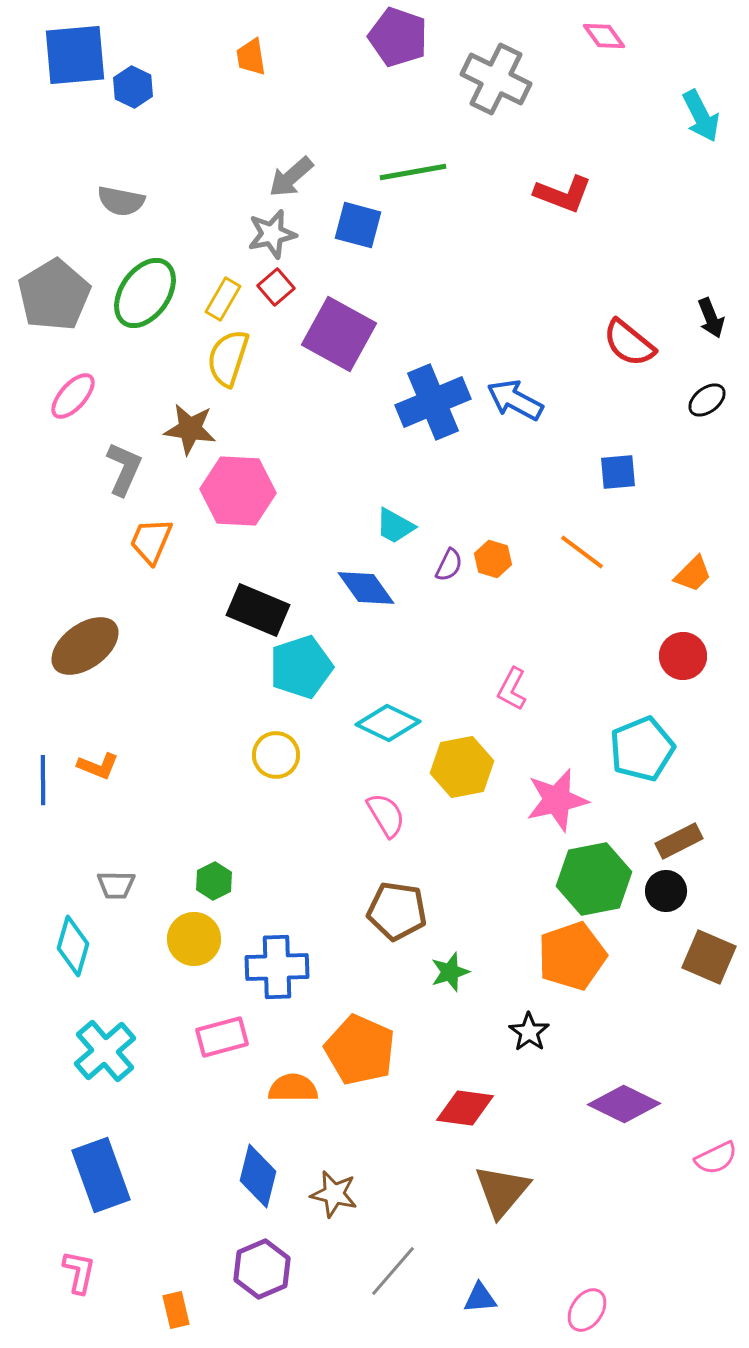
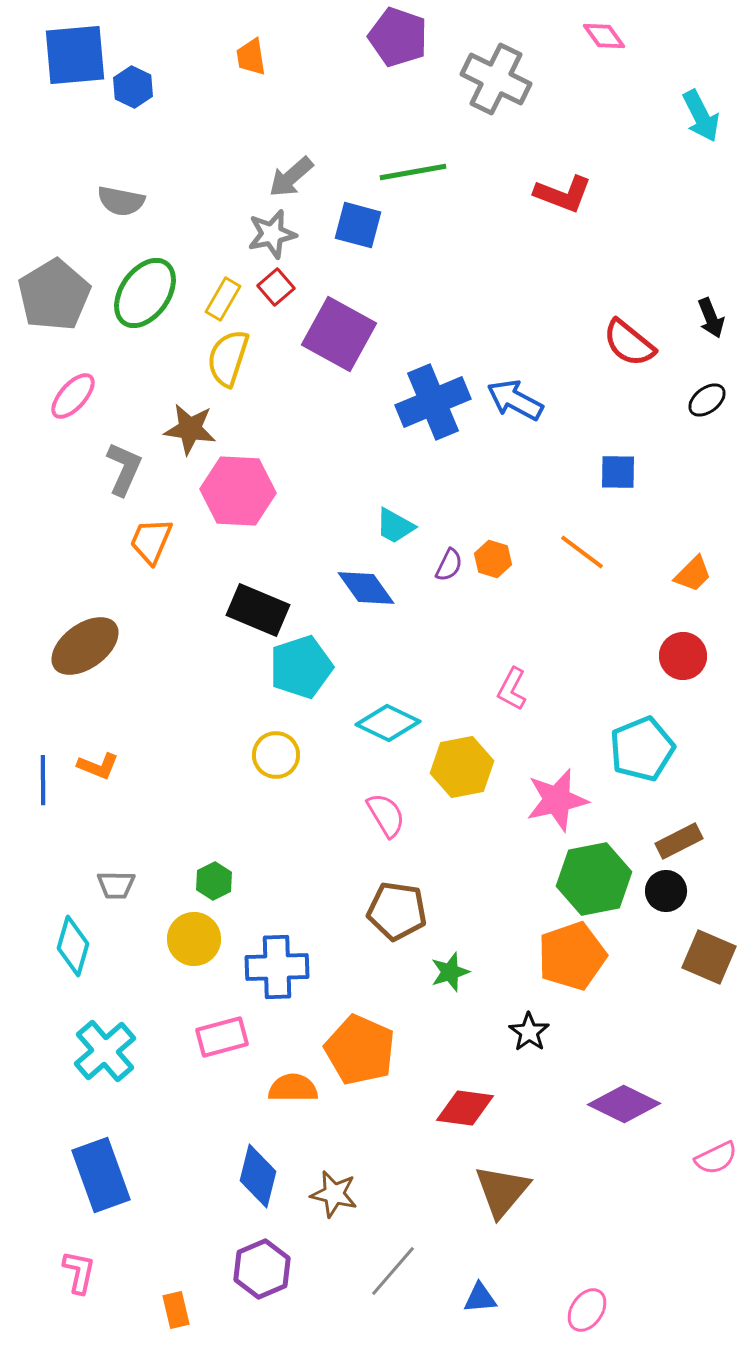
blue square at (618, 472): rotated 6 degrees clockwise
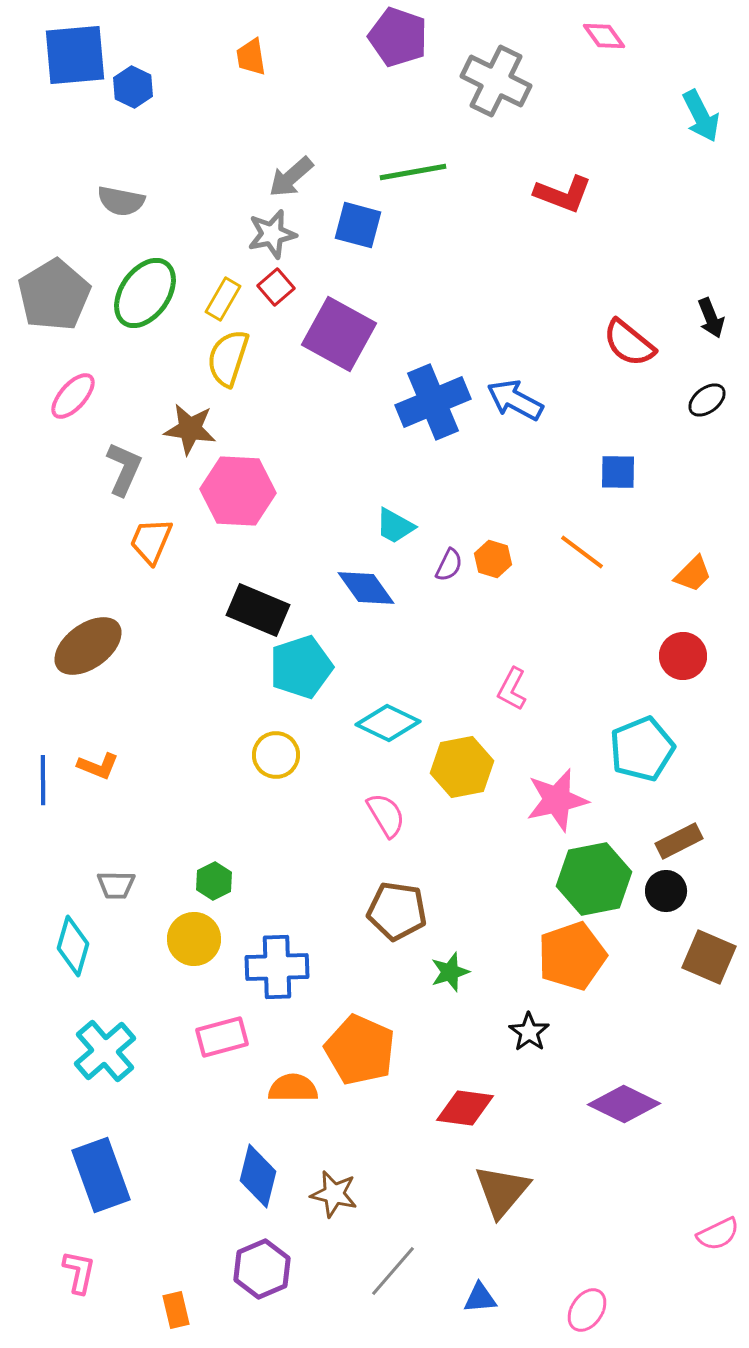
gray cross at (496, 79): moved 2 px down
brown ellipse at (85, 646): moved 3 px right
pink semicircle at (716, 1158): moved 2 px right, 76 px down
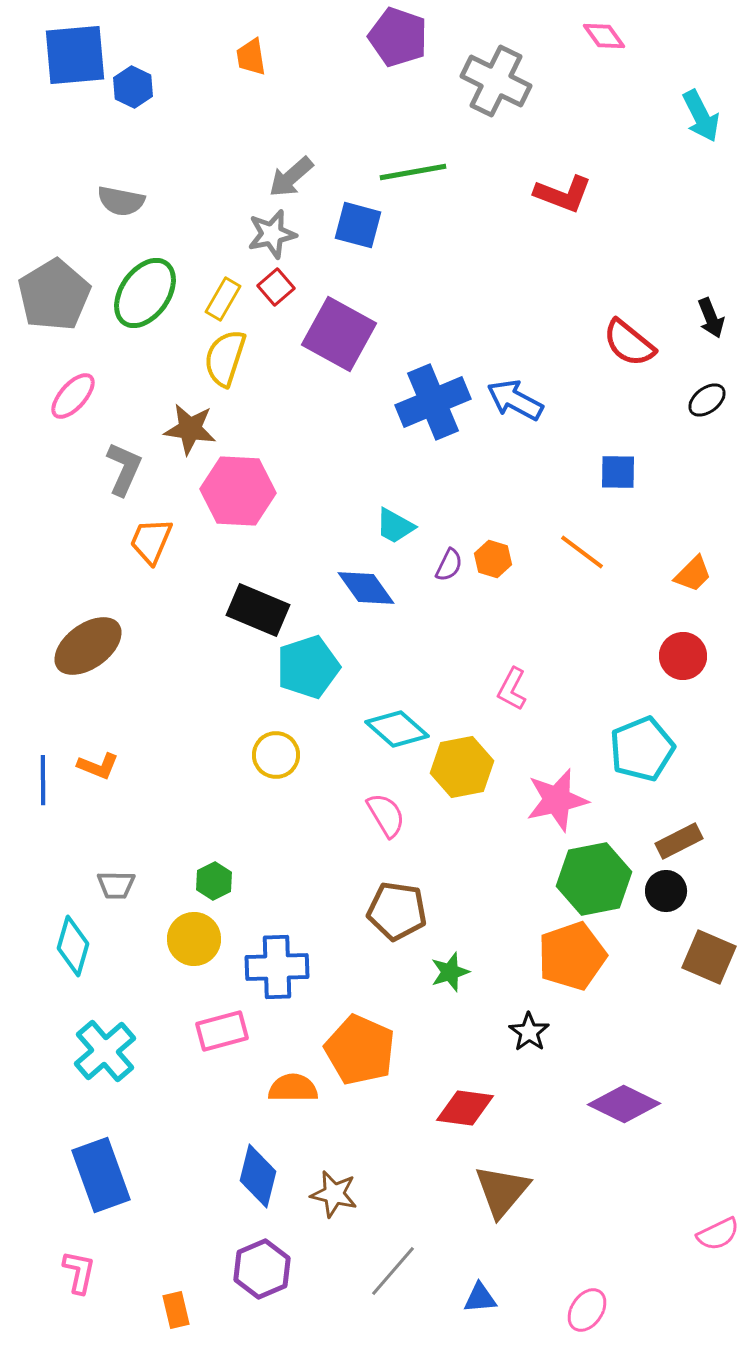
yellow semicircle at (228, 358): moved 3 px left
cyan pentagon at (301, 667): moved 7 px right
cyan diamond at (388, 723): moved 9 px right, 6 px down; rotated 16 degrees clockwise
pink rectangle at (222, 1037): moved 6 px up
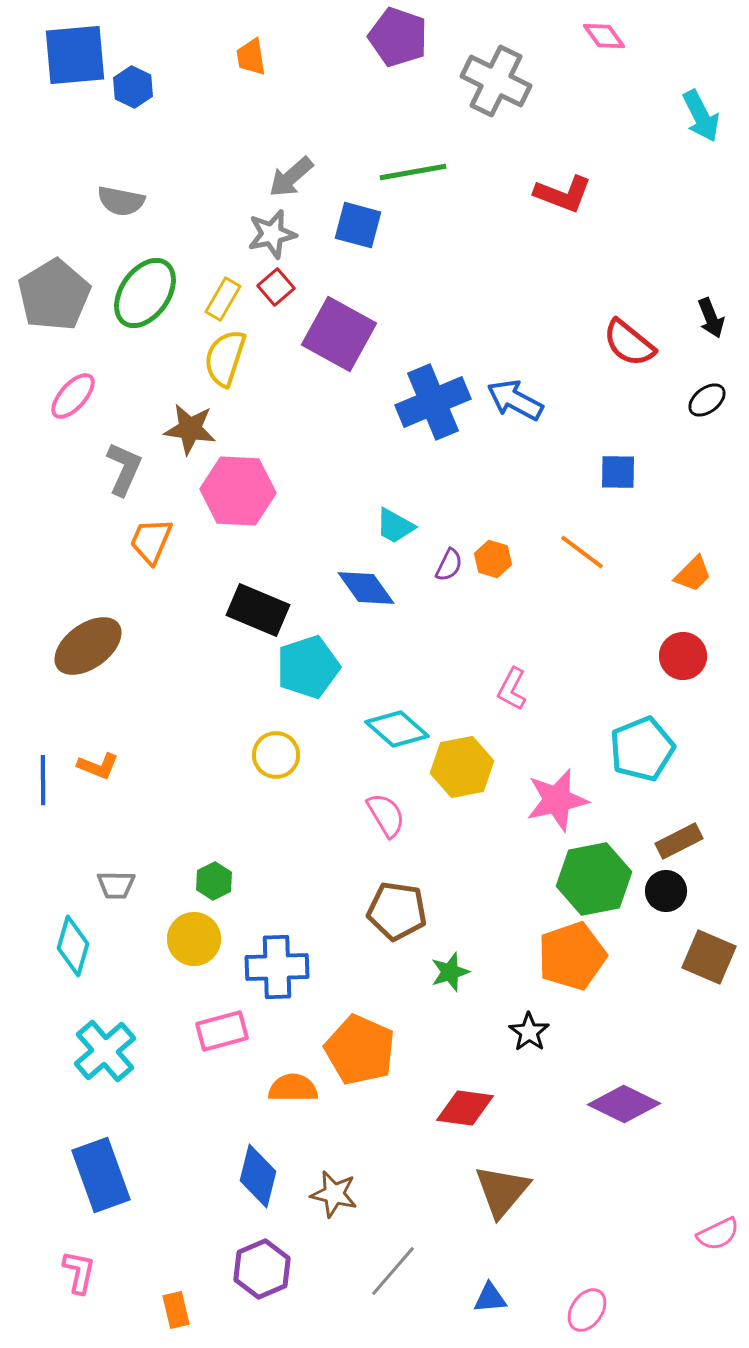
blue triangle at (480, 1298): moved 10 px right
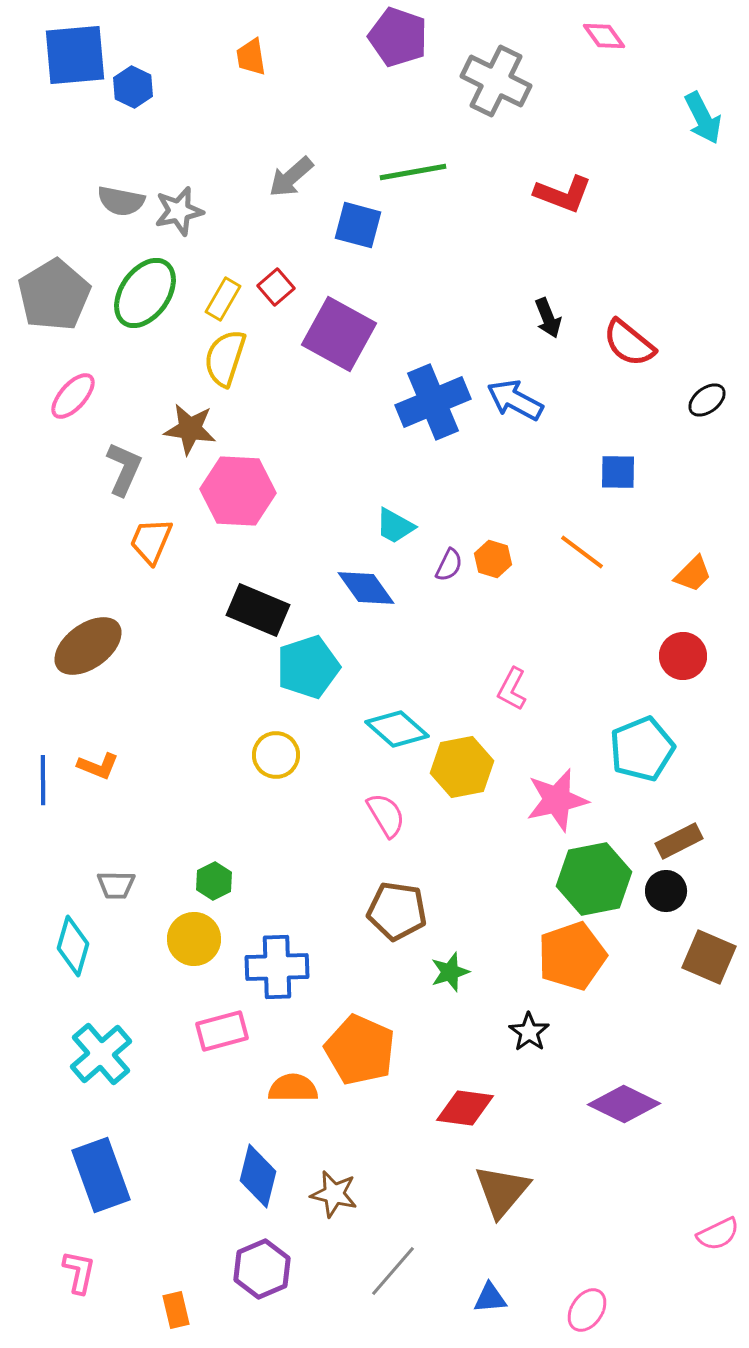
cyan arrow at (701, 116): moved 2 px right, 2 px down
gray star at (272, 234): moved 93 px left, 23 px up
black arrow at (711, 318): moved 163 px left
cyan cross at (105, 1051): moved 4 px left, 3 px down
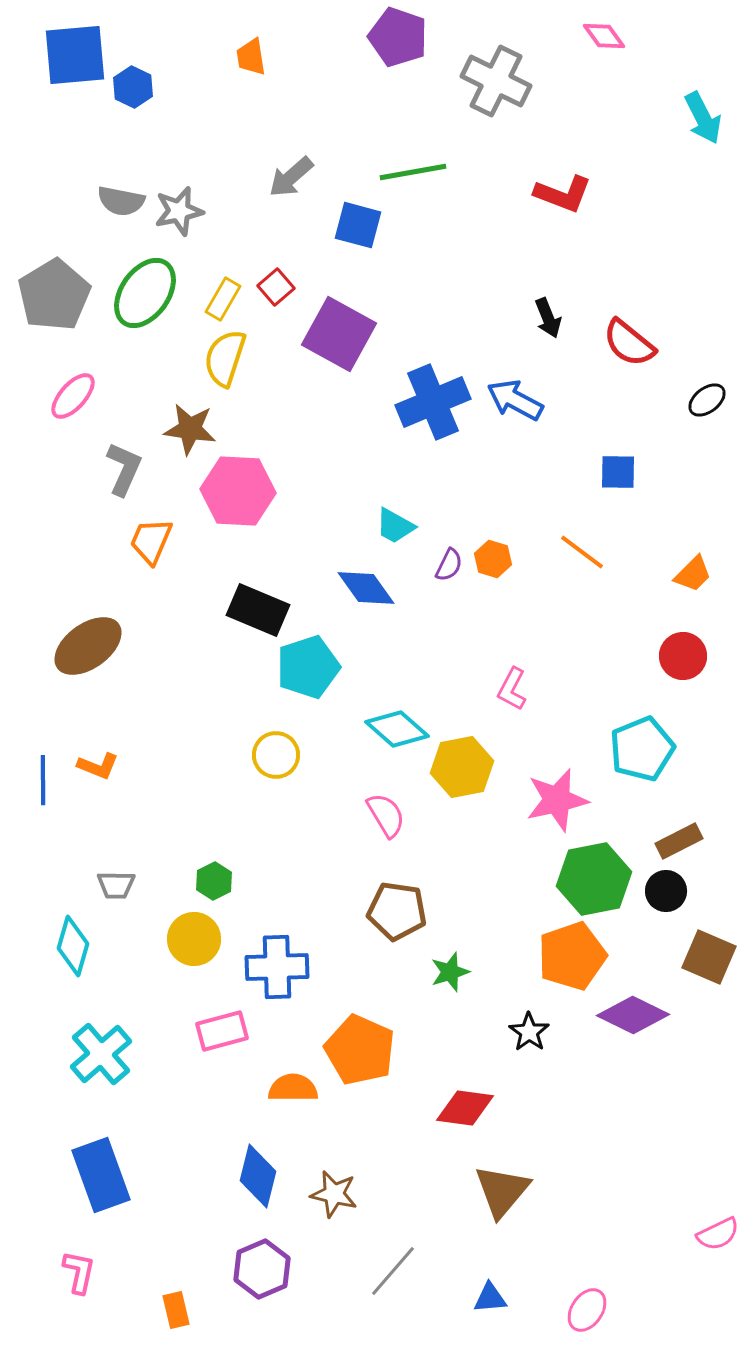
purple diamond at (624, 1104): moved 9 px right, 89 px up
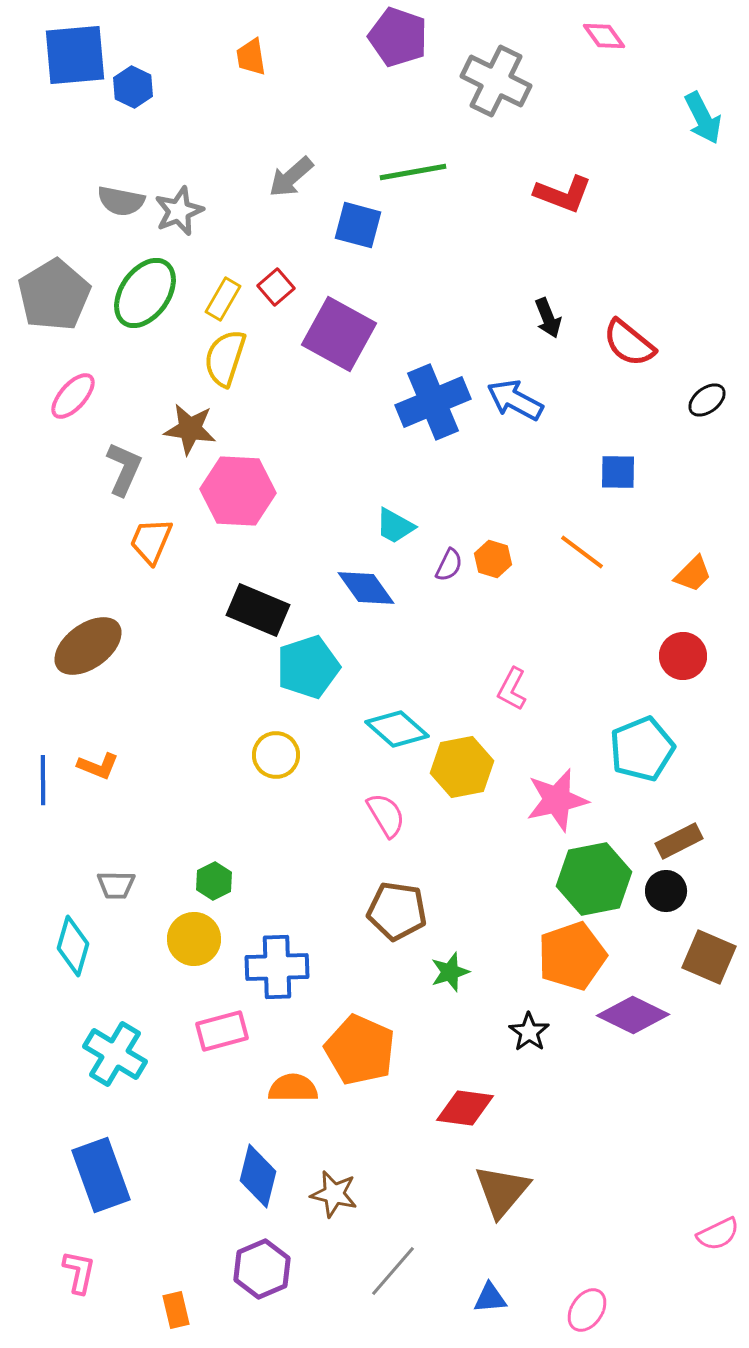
gray star at (179, 211): rotated 9 degrees counterclockwise
cyan cross at (101, 1054): moved 14 px right; rotated 18 degrees counterclockwise
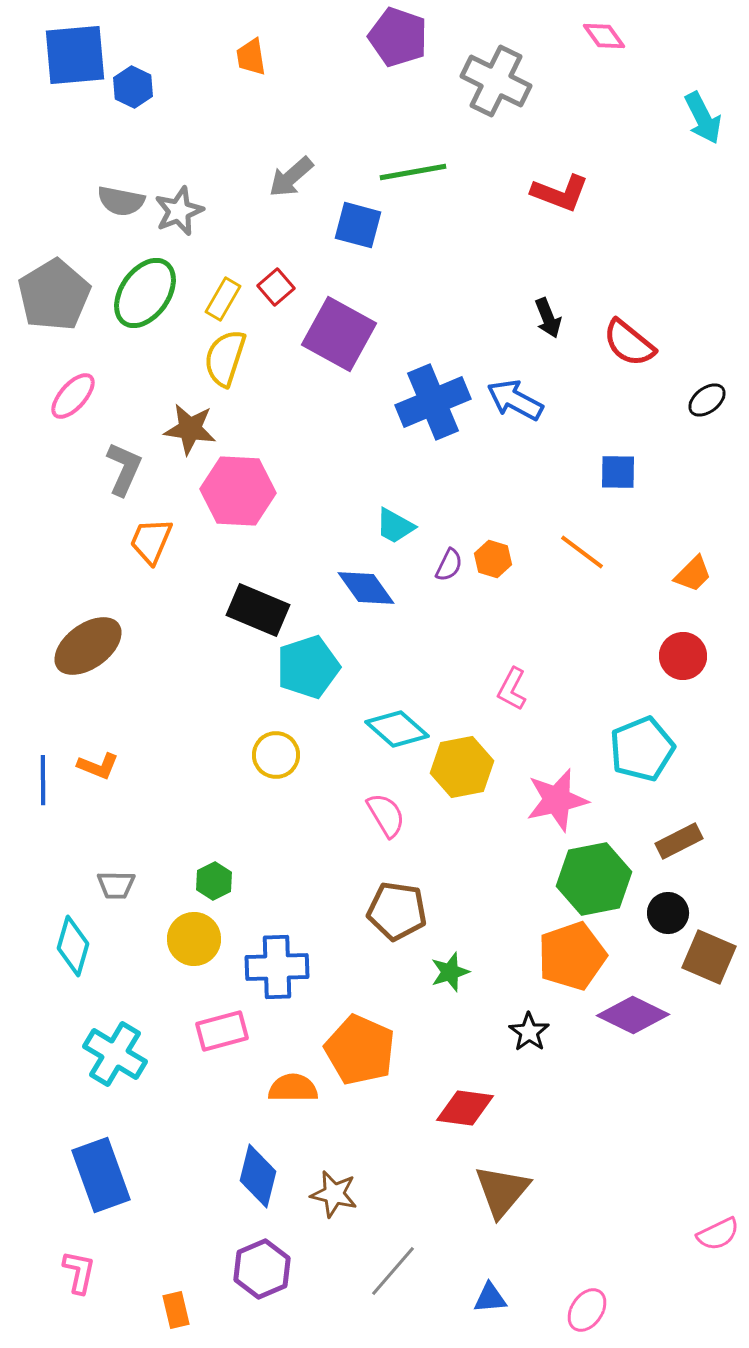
red L-shape at (563, 194): moved 3 px left, 1 px up
black circle at (666, 891): moved 2 px right, 22 px down
